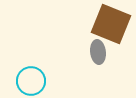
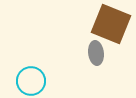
gray ellipse: moved 2 px left, 1 px down
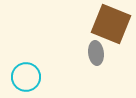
cyan circle: moved 5 px left, 4 px up
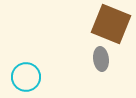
gray ellipse: moved 5 px right, 6 px down
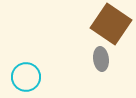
brown square: rotated 12 degrees clockwise
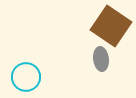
brown square: moved 2 px down
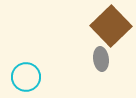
brown square: rotated 12 degrees clockwise
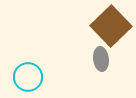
cyan circle: moved 2 px right
